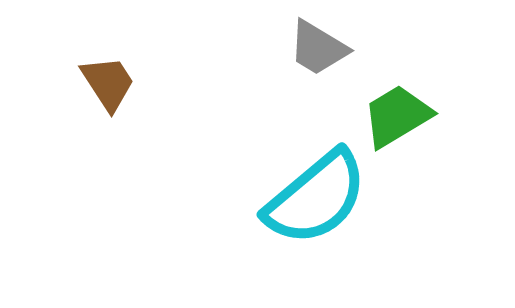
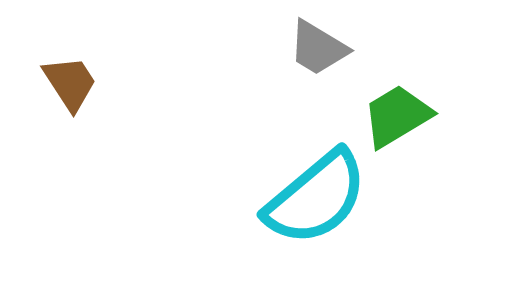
brown trapezoid: moved 38 px left
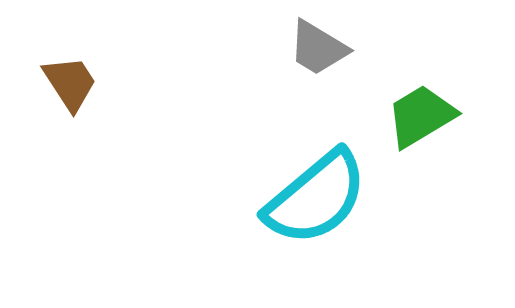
green trapezoid: moved 24 px right
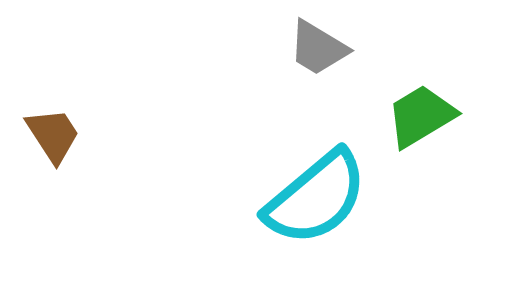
brown trapezoid: moved 17 px left, 52 px down
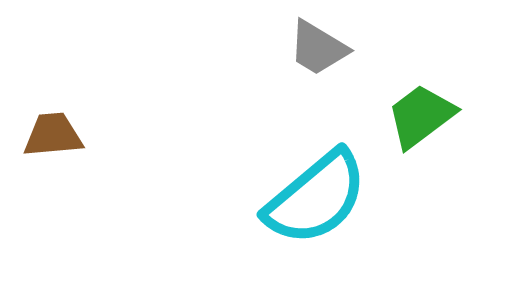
green trapezoid: rotated 6 degrees counterclockwise
brown trapezoid: rotated 62 degrees counterclockwise
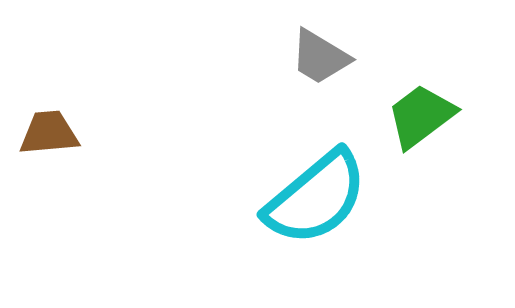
gray trapezoid: moved 2 px right, 9 px down
brown trapezoid: moved 4 px left, 2 px up
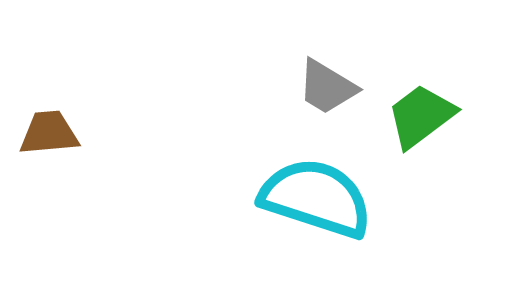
gray trapezoid: moved 7 px right, 30 px down
cyan semicircle: rotated 122 degrees counterclockwise
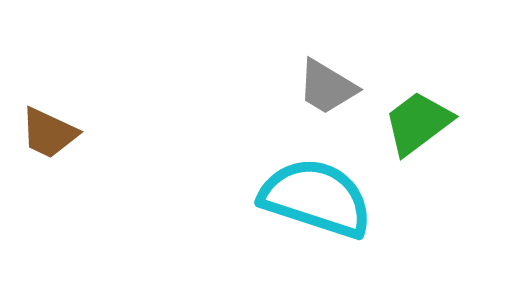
green trapezoid: moved 3 px left, 7 px down
brown trapezoid: rotated 150 degrees counterclockwise
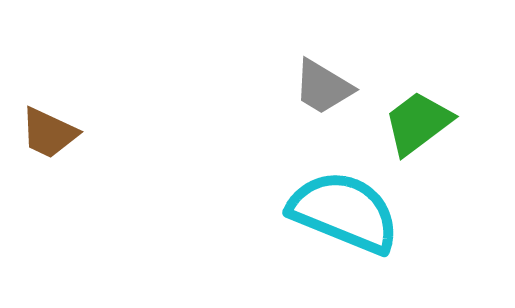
gray trapezoid: moved 4 px left
cyan semicircle: moved 28 px right, 14 px down; rotated 4 degrees clockwise
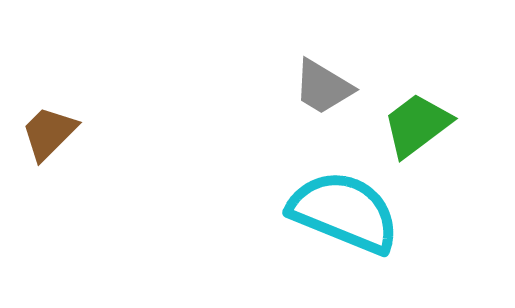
green trapezoid: moved 1 px left, 2 px down
brown trapezoid: rotated 110 degrees clockwise
